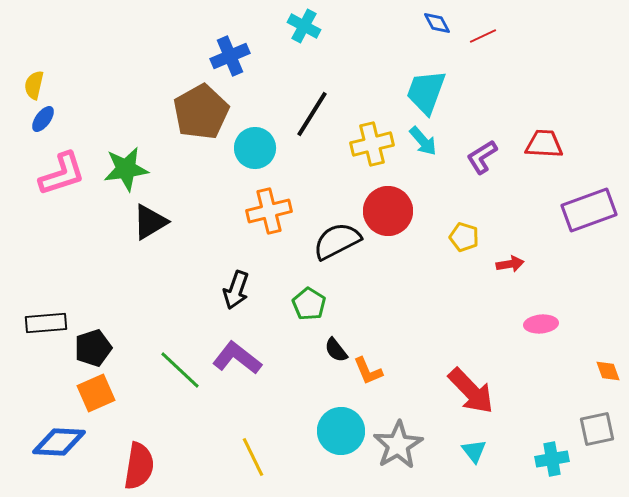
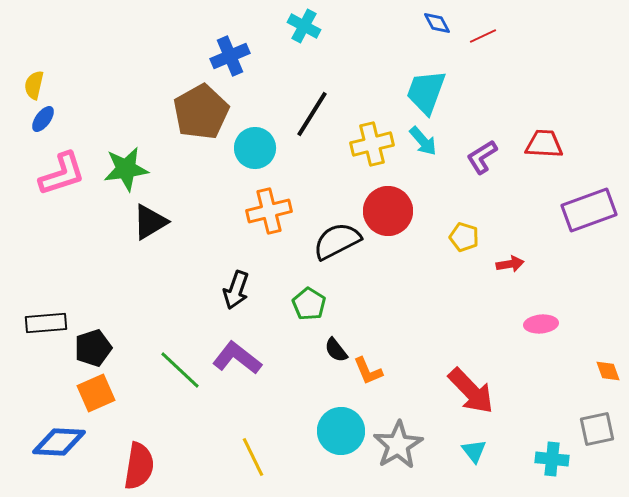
cyan cross at (552, 459): rotated 16 degrees clockwise
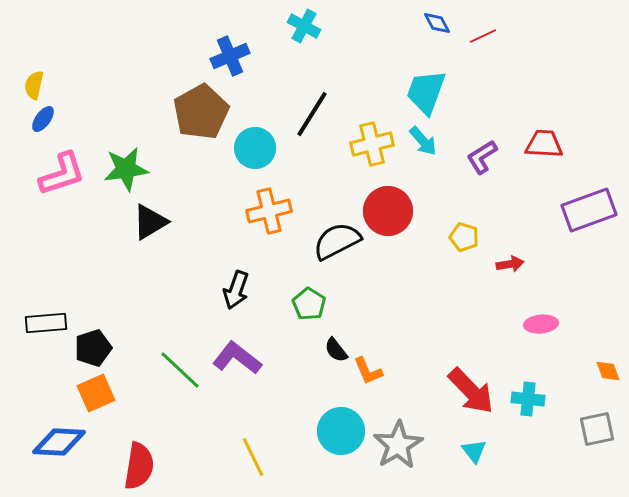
cyan cross at (552, 459): moved 24 px left, 60 px up
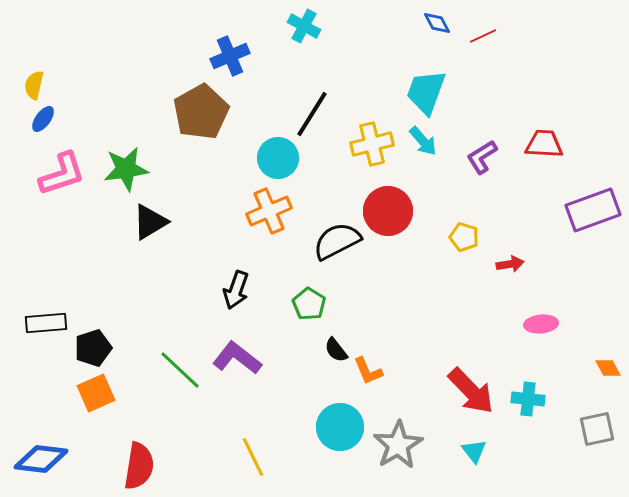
cyan circle at (255, 148): moved 23 px right, 10 px down
purple rectangle at (589, 210): moved 4 px right
orange cross at (269, 211): rotated 9 degrees counterclockwise
orange diamond at (608, 371): moved 3 px up; rotated 8 degrees counterclockwise
cyan circle at (341, 431): moved 1 px left, 4 px up
blue diamond at (59, 442): moved 18 px left, 17 px down; rotated 4 degrees clockwise
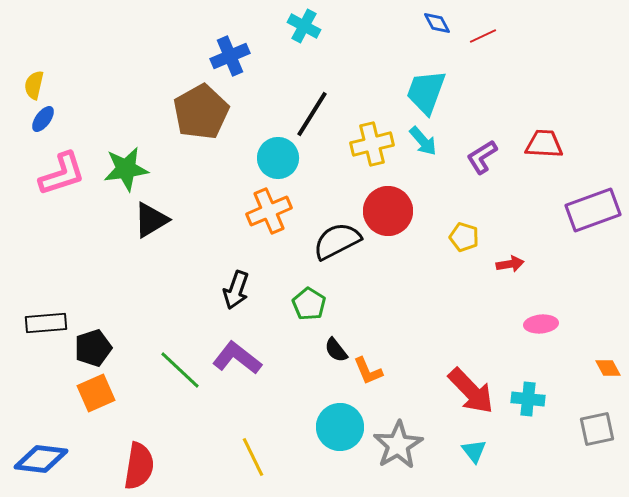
black triangle at (150, 222): moved 1 px right, 2 px up
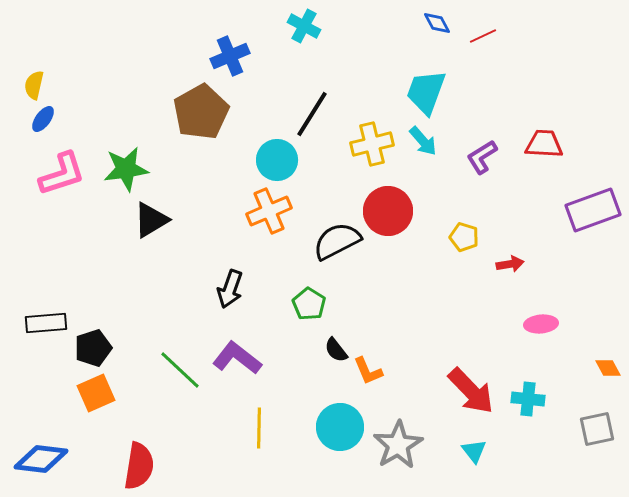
cyan circle at (278, 158): moved 1 px left, 2 px down
black arrow at (236, 290): moved 6 px left, 1 px up
yellow line at (253, 457): moved 6 px right, 29 px up; rotated 27 degrees clockwise
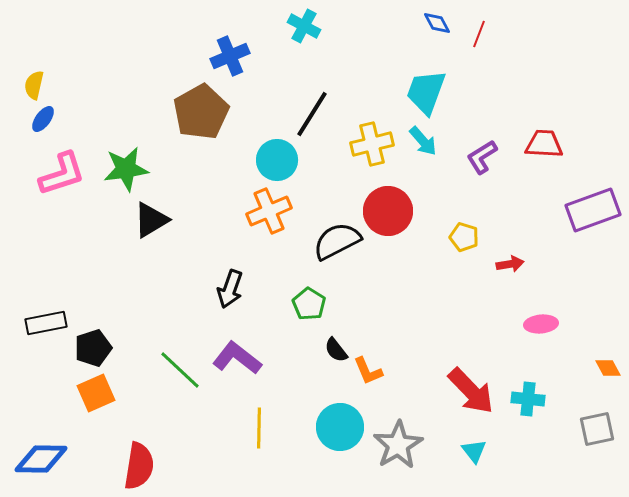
red line at (483, 36): moved 4 px left, 2 px up; rotated 44 degrees counterclockwise
black rectangle at (46, 323): rotated 6 degrees counterclockwise
blue diamond at (41, 459): rotated 6 degrees counterclockwise
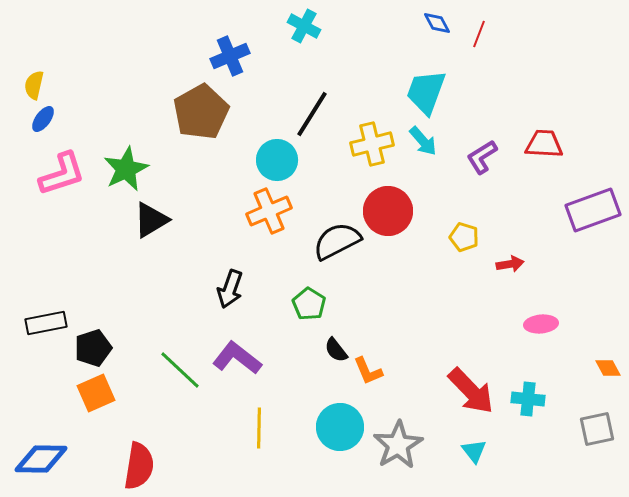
green star at (126, 169): rotated 18 degrees counterclockwise
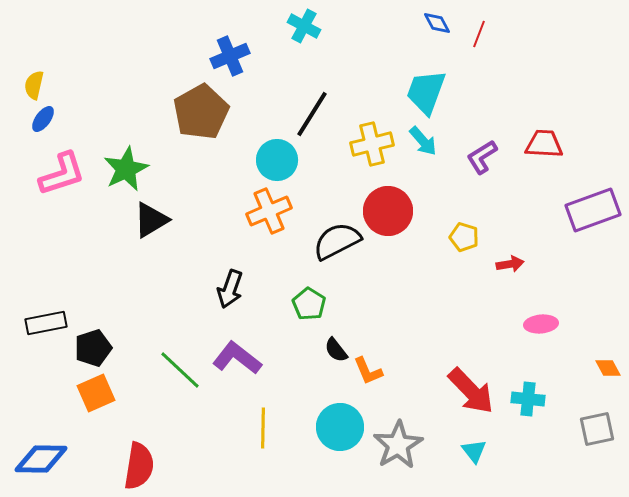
yellow line at (259, 428): moved 4 px right
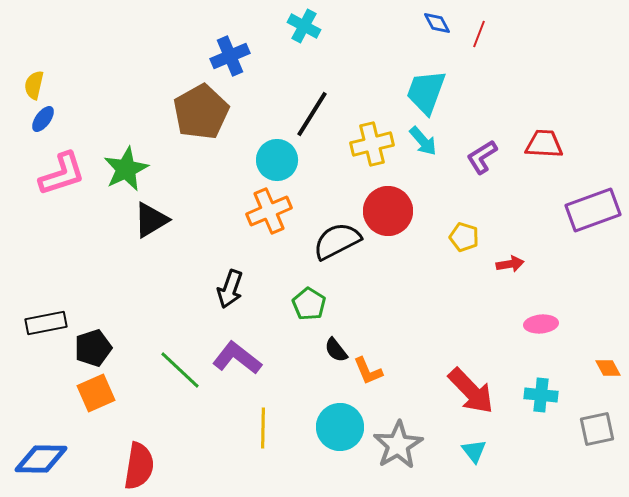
cyan cross at (528, 399): moved 13 px right, 4 px up
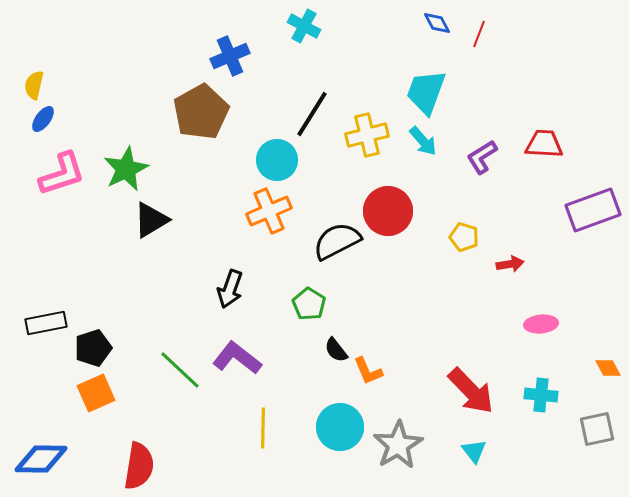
yellow cross at (372, 144): moved 5 px left, 9 px up
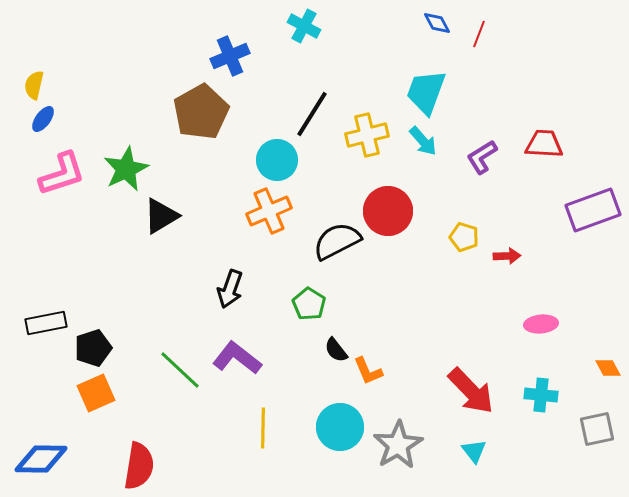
black triangle at (151, 220): moved 10 px right, 4 px up
red arrow at (510, 264): moved 3 px left, 8 px up; rotated 8 degrees clockwise
